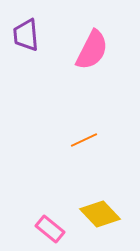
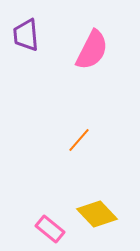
orange line: moved 5 px left; rotated 24 degrees counterclockwise
yellow diamond: moved 3 px left
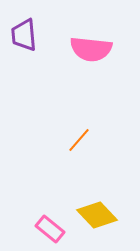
purple trapezoid: moved 2 px left
pink semicircle: moved 1 px left, 1 px up; rotated 69 degrees clockwise
yellow diamond: moved 1 px down
